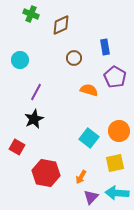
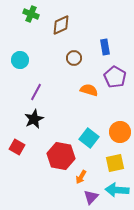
orange circle: moved 1 px right, 1 px down
red hexagon: moved 15 px right, 17 px up
cyan arrow: moved 3 px up
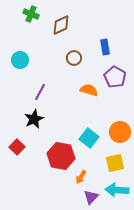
purple line: moved 4 px right
red square: rotated 14 degrees clockwise
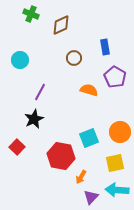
cyan square: rotated 30 degrees clockwise
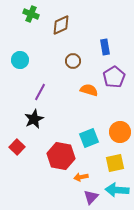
brown circle: moved 1 px left, 3 px down
purple pentagon: moved 1 px left; rotated 10 degrees clockwise
orange arrow: rotated 48 degrees clockwise
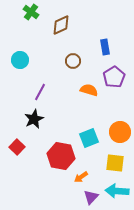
green cross: moved 2 px up; rotated 14 degrees clockwise
yellow square: rotated 18 degrees clockwise
orange arrow: rotated 24 degrees counterclockwise
cyan arrow: moved 1 px down
